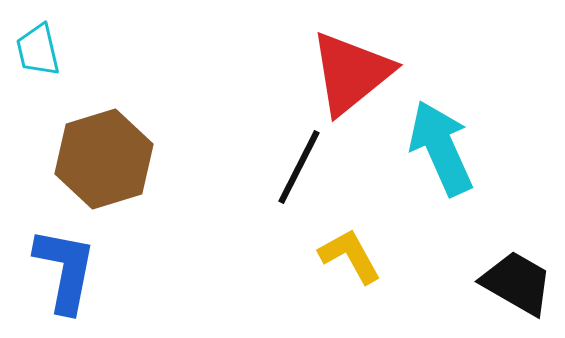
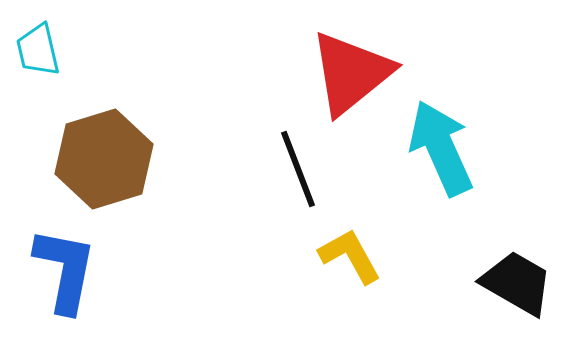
black line: moved 1 px left, 2 px down; rotated 48 degrees counterclockwise
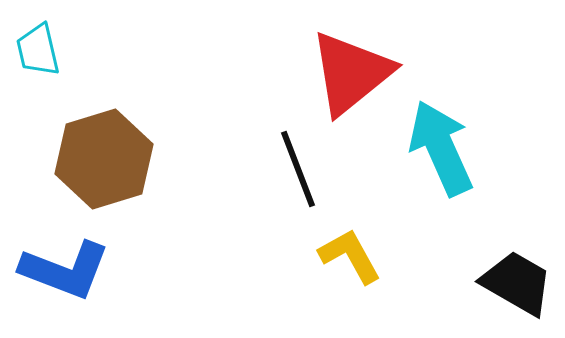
blue L-shape: rotated 100 degrees clockwise
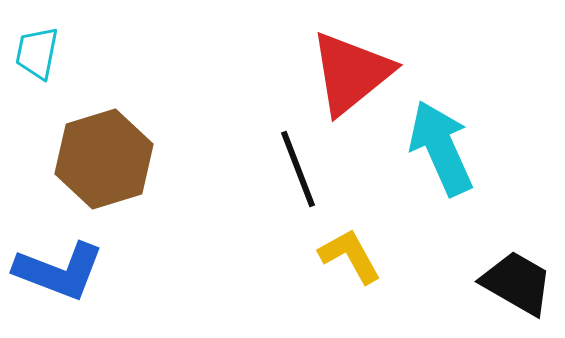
cyan trapezoid: moved 1 px left, 3 px down; rotated 24 degrees clockwise
blue L-shape: moved 6 px left, 1 px down
